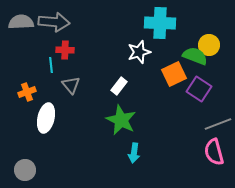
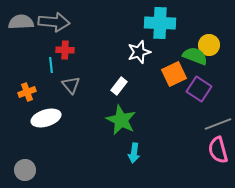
white ellipse: rotated 60 degrees clockwise
pink semicircle: moved 4 px right, 2 px up
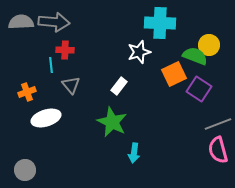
green star: moved 9 px left, 2 px down
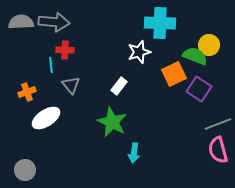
white ellipse: rotated 16 degrees counterclockwise
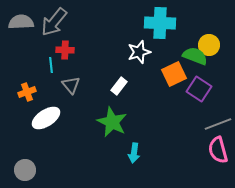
gray arrow: rotated 124 degrees clockwise
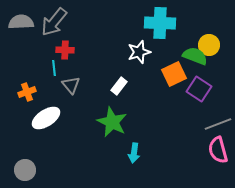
cyan line: moved 3 px right, 3 px down
